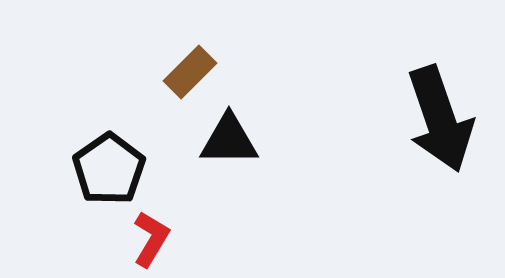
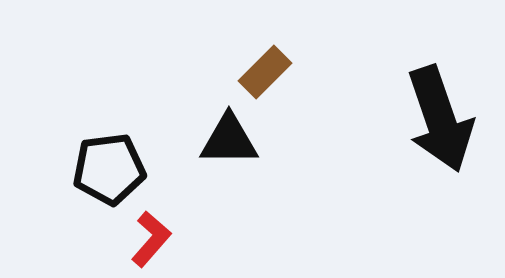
brown rectangle: moved 75 px right
black pentagon: rotated 28 degrees clockwise
red L-shape: rotated 10 degrees clockwise
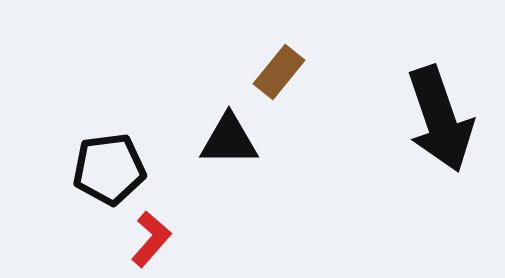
brown rectangle: moved 14 px right; rotated 6 degrees counterclockwise
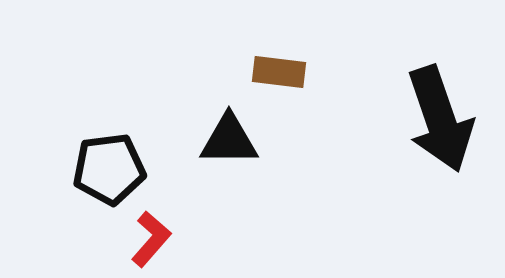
brown rectangle: rotated 58 degrees clockwise
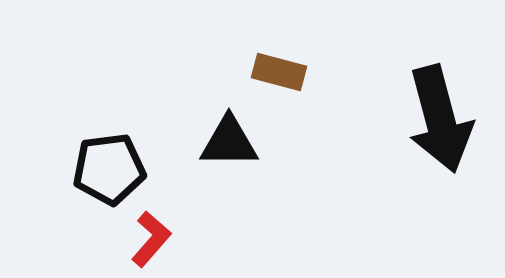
brown rectangle: rotated 8 degrees clockwise
black arrow: rotated 4 degrees clockwise
black triangle: moved 2 px down
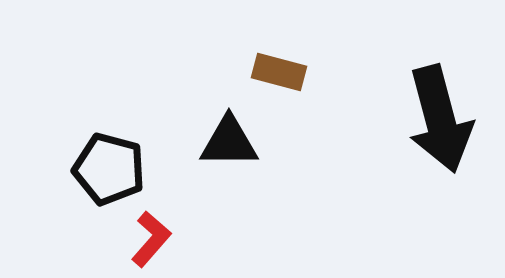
black pentagon: rotated 22 degrees clockwise
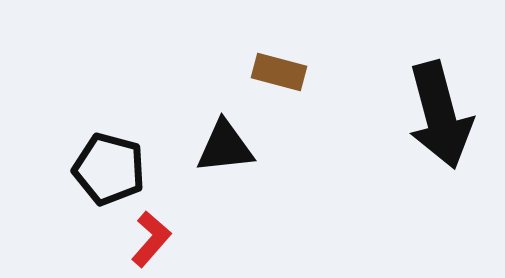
black arrow: moved 4 px up
black triangle: moved 4 px left, 5 px down; rotated 6 degrees counterclockwise
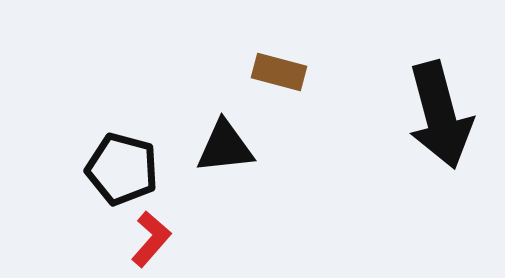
black pentagon: moved 13 px right
